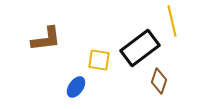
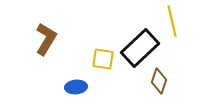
brown L-shape: rotated 52 degrees counterclockwise
black rectangle: rotated 6 degrees counterclockwise
yellow square: moved 4 px right, 1 px up
blue ellipse: rotated 50 degrees clockwise
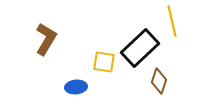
yellow square: moved 1 px right, 3 px down
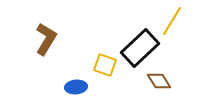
yellow line: rotated 44 degrees clockwise
yellow square: moved 1 px right, 3 px down; rotated 10 degrees clockwise
brown diamond: rotated 50 degrees counterclockwise
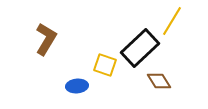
blue ellipse: moved 1 px right, 1 px up
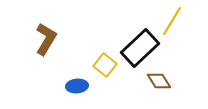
yellow square: rotated 20 degrees clockwise
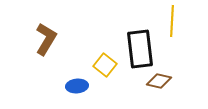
yellow line: rotated 28 degrees counterclockwise
black rectangle: moved 1 px down; rotated 54 degrees counterclockwise
brown diamond: rotated 45 degrees counterclockwise
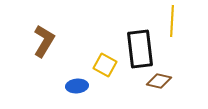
brown L-shape: moved 2 px left, 2 px down
yellow square: rotated 10 degrees counterclockwise
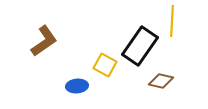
brown L-shape: rotated 24 degrees clockwise
black rectangle: moved 3 px up; rotated 42 degrees clockwise
brown diamond: moved 2 px right
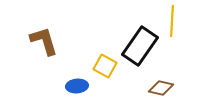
brown L-shape: rotated 72 degrees counterclockwise
yellow square: moved 1 px down
brown diamond: moved 7 px down
